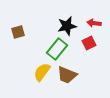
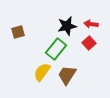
red arrow: moved 3 px left, 1 px down
red square: rotated 16 degrees counterclockwise
green rectangle: moved 1 px left
brown trapezoid: rotated 100 degrees clockwise
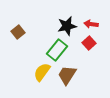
brown square: rotated 24 degrees counterclockwise
green rectangle: moved 1 px right, 1 px down
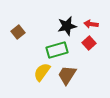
green rectangle: rotated 35 degrees clockwise
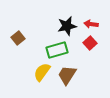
brown square: moved 6 px down
red square: moved 1 px right
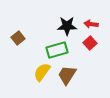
black star: rotated 12 degrees clockwise
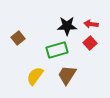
yellow semicircle: moved 7 px left, 4 px down
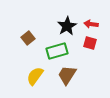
black star: rotated 30 degrees counterclockwise
brown square: moved 10 px right
red square: rotated 32 degrees counterclockwise
green rectangle: moved 1 px down
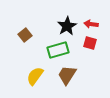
brown square: moved 3 px left, 3 px up
green rectangle: moved 1 px right, 1 px up
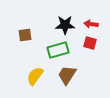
black star: moved 2 px left, 1 px up; rotated 30 degrees clockwise
brown square: rotated 32 degrees clockwise
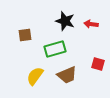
black star: moved 4 px up; rotated 18 degrees clockwise
red square: moved 8 px right, 21 px down
green rectangle: moved 3 px left, 1 px up
brown trapezoid: rotated 145 degrees counterclockwise
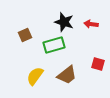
black star: moved 1 px left, 1 px down
brown square: rotated 16 degrees counterclockwise
green rectangle: moved 1 px left, 4 px up
brown trapezoid: rotated 15 degrees counterclockwise
